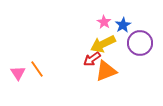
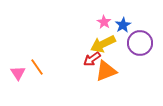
orange line: moved 2 px up
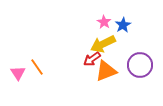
purple circle: moved 22 px down
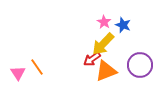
blue star: rotated 21 degrees counterclockwise
yellow arrow: rotated 20 degrees counterclockwise
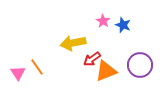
pink star: moved 1 px left, 1 px up
yellow arrow: moved 30 px left, 1 px up; rotated 35 degrees clockwise
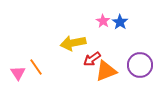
blue star: moved 3 px left, 3 px up; rotated 14 degrees clockwise
orange line: moved 1 px left
